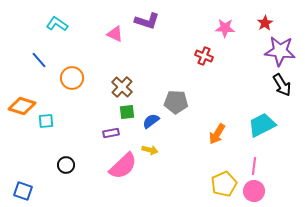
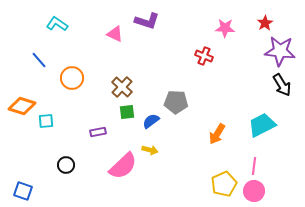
purple rectangle: moved 13 px left, 1 px up
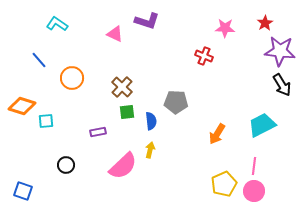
blue semicircle: rotated 120 degrees clockwise
yellow arrow: rotated 91 degrees counterclockwise
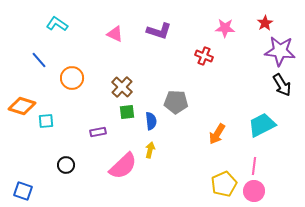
purple L-shape: moved 12 px right, 10 px down
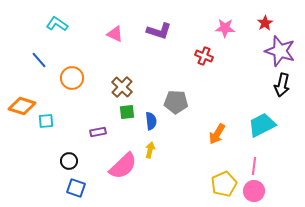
purple star: rotated 12 degrees clockwise
black arrow: rotated 45 degrees clockwise
black circle: moved 3 px right, 4 px up
blue square: moved 53 px right, 3 px up
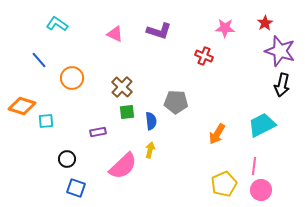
black circle: moved 2 px left, 2 px up
pink circle: moved 7 px right, 1 px up
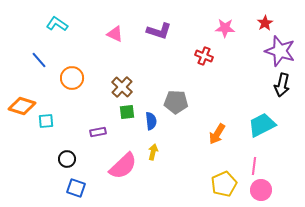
yellow arrow: moved 3 px right, 2 px down
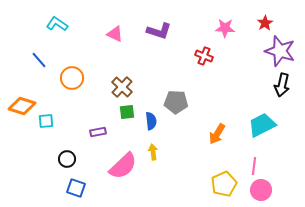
yellow arrow: rotated 21 degrees counterclockwise
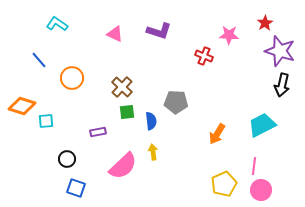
pink star: moved 4 px right, 7 px down
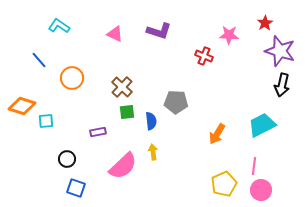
cyan L-shape: moved 2 px right, 2 px down
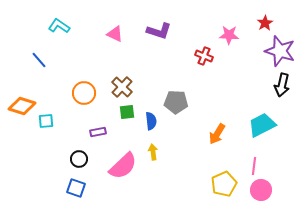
orange circle: moved 12 px right, 15 px down
black circle: moved 12 px right
